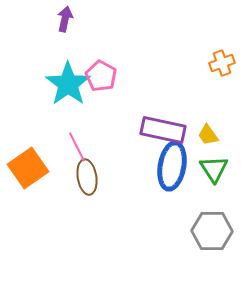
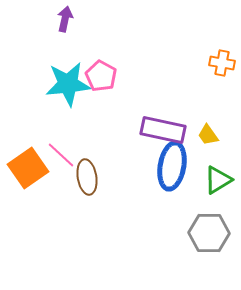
orange cross: rotated 30 degrees clockwise
cyan star: rotated 30 degrees clockwise
pink line: moved 16 px left, 8 px down; rotated 20 degrees counterclockwise
green triangle: moved 4 px right, 11 px down; rotated 32 degrees clockwise
gray hexagon: moved 3 px left, 2 px down
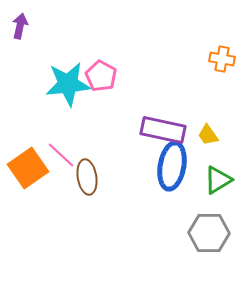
purple arrow: moved 45 px left, 7 px down
orange cross: moved 4 px up
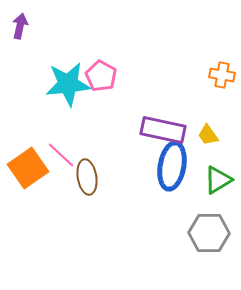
orange cross: moved 16 px down
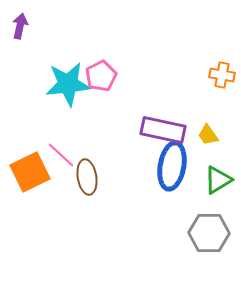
pink pentagon: rotated 16 degrees clockwise
orange square: moved 2 px right, 4 px down; rotated 9 degrees clockwise
